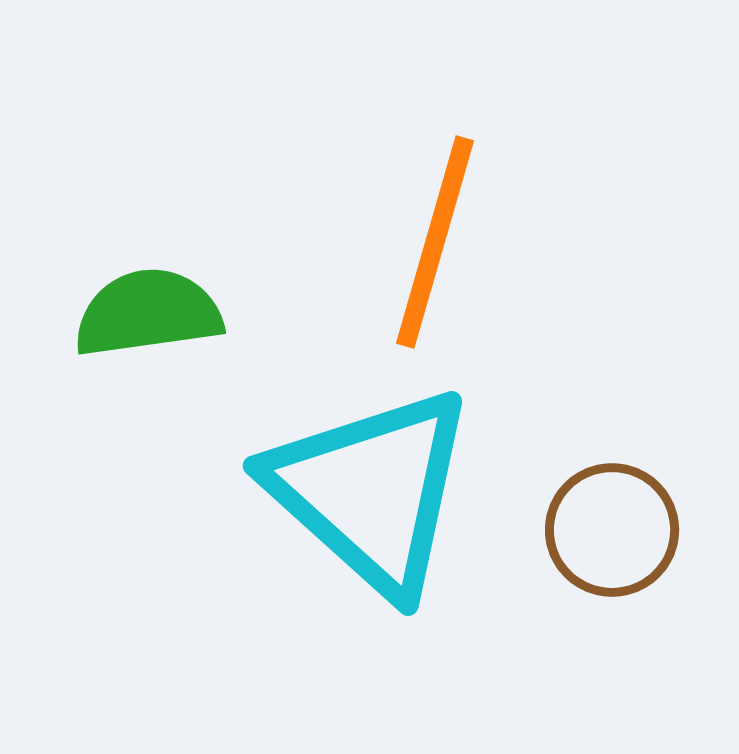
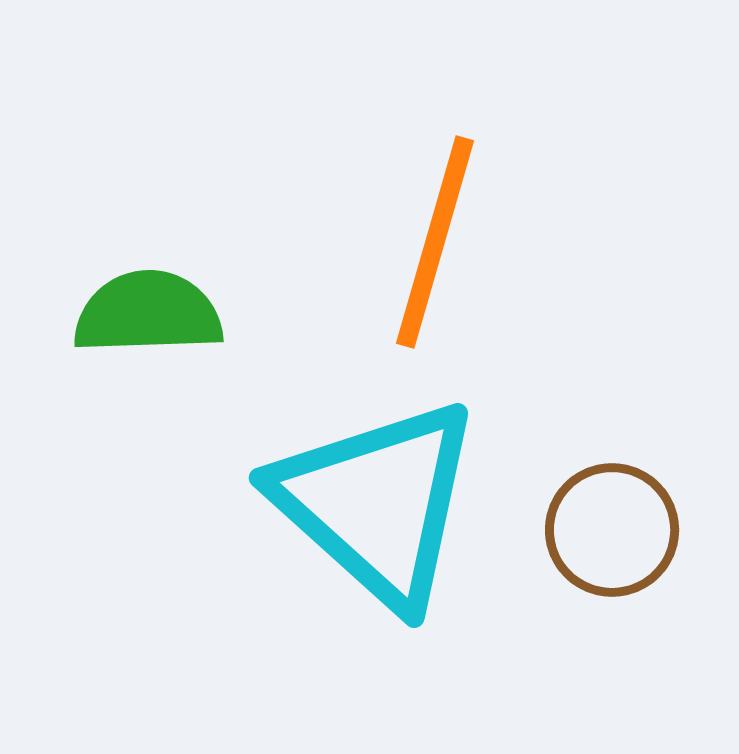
green semicircle: rotated 6 degrees clockwise
cyan triangle: moved 6 px right, 12 px down
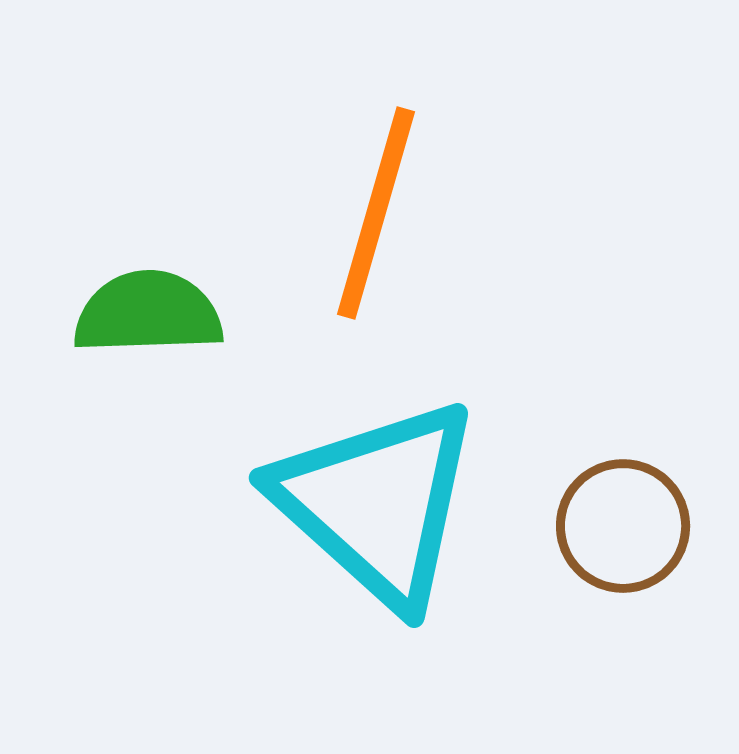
orange line: moved 59 px left, 29 px up
brown circle: moved 11 px right, 4 px up
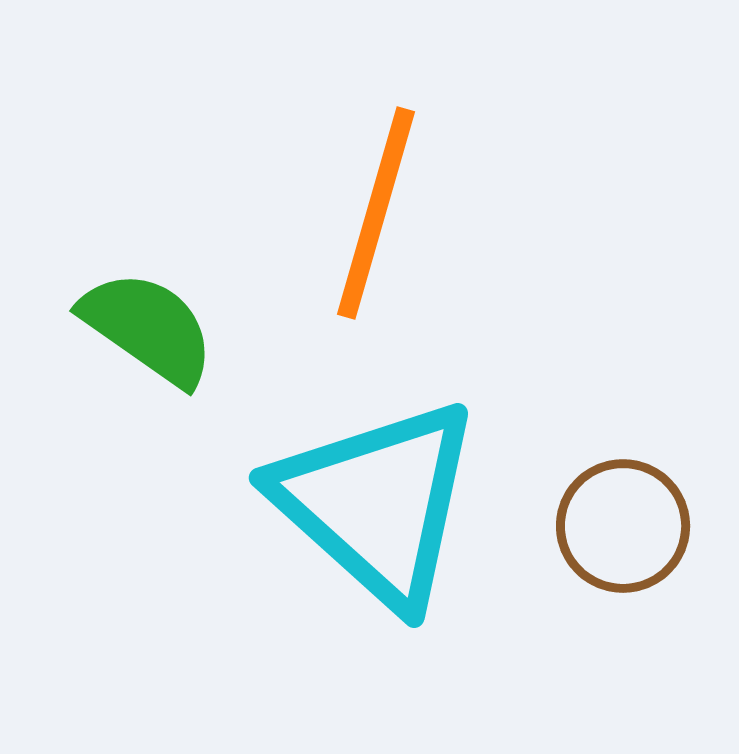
green semicircle: moved 15 px down; rotated 37 degrees clockwise
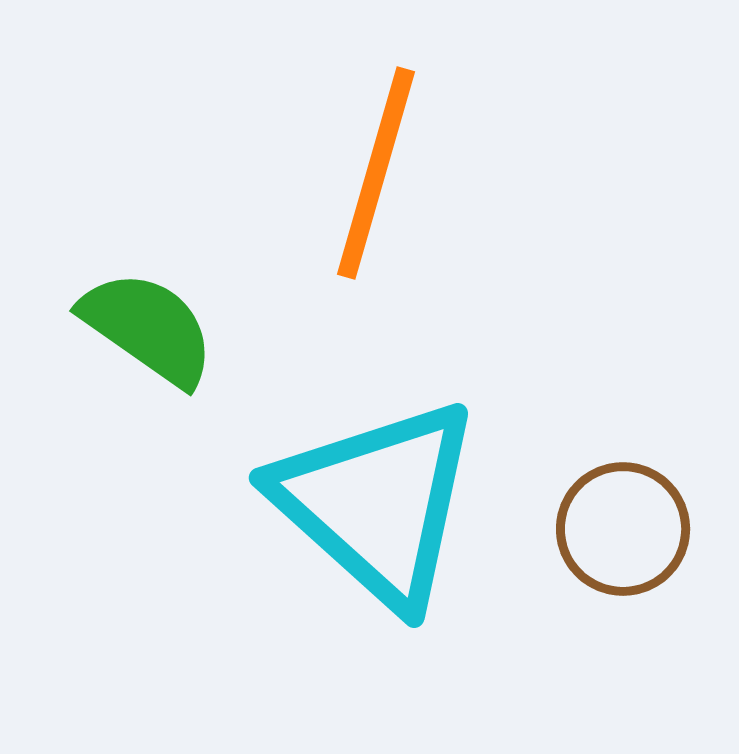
orange line: moved 40 px up
brown circle: moved 3 px down
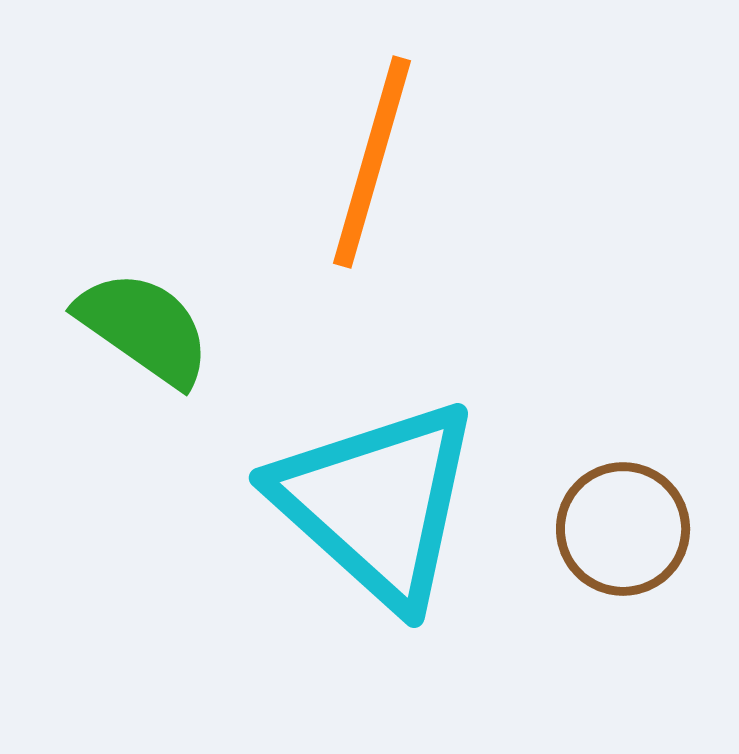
orange line: moved 4 px left, 11 px up
green semicircle: moved 4 px left
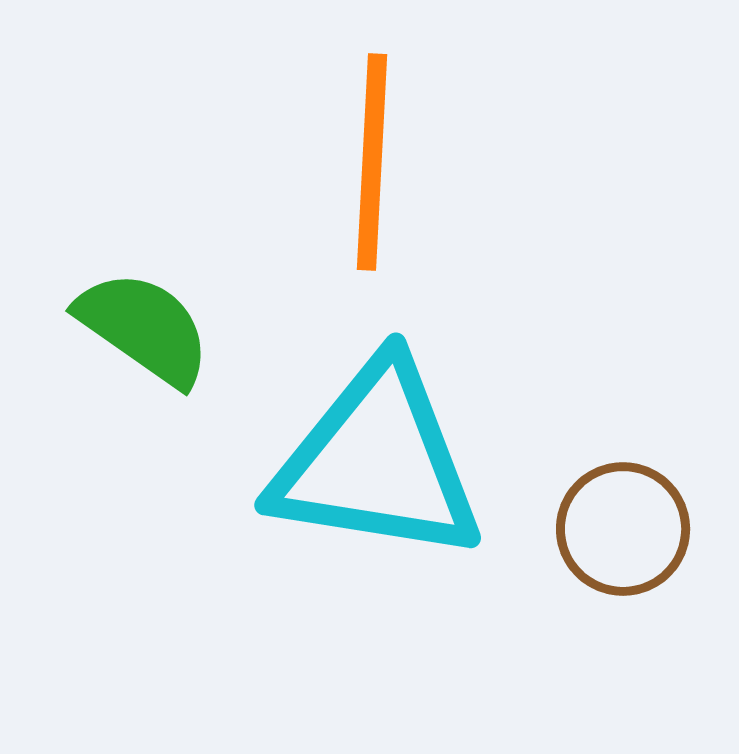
orange line: rotated 13 degrees counterclockwise
cyan triangle: moved 41 px up; rotated 33 degrees counterclockwise
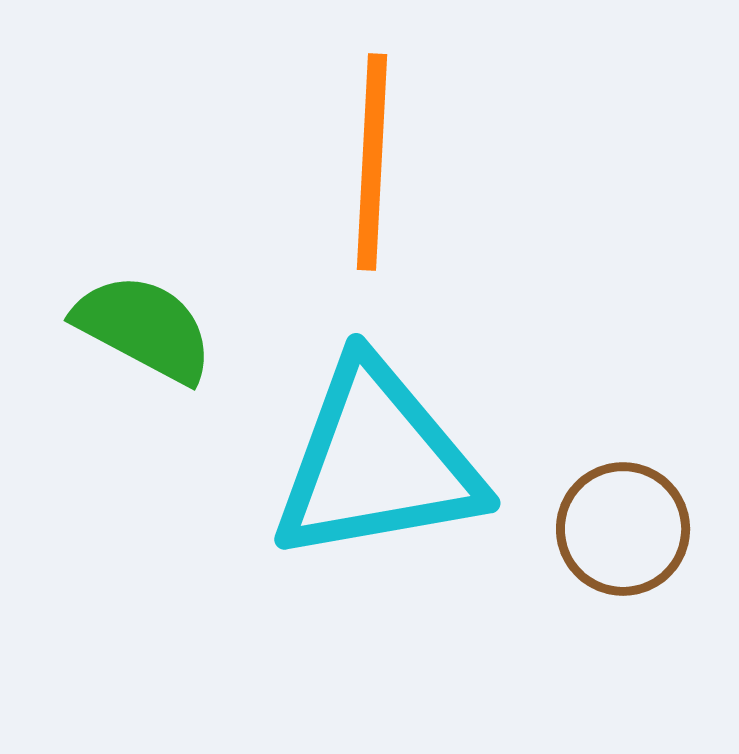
green semicircle: rotated 7 degrees counterclockwise
cyan triangle: rotated 19 degrees counterclockwise
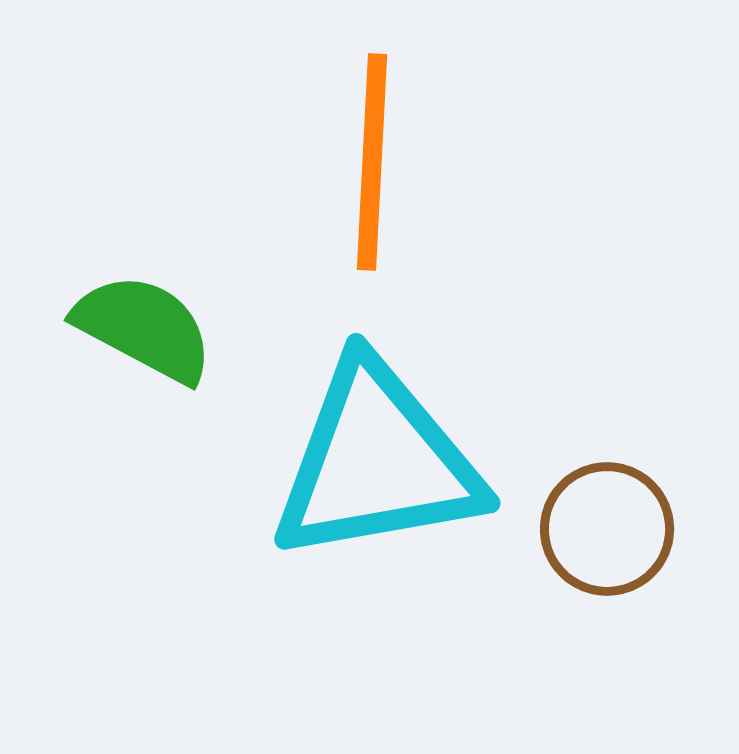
brown circle: moved 16 px left
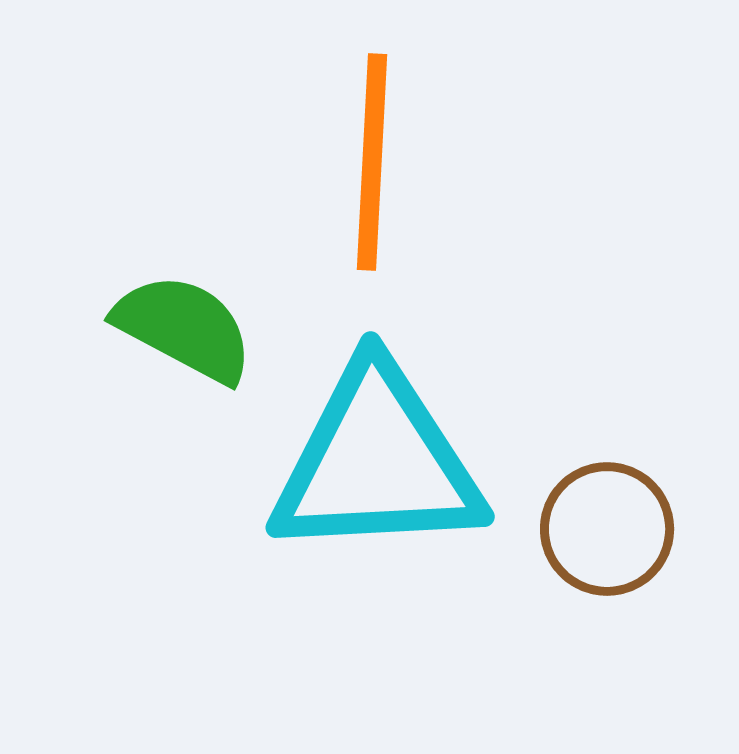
green semicircle: moved 40 px right
cyan triangle: rotated 7 degrees clockwise
